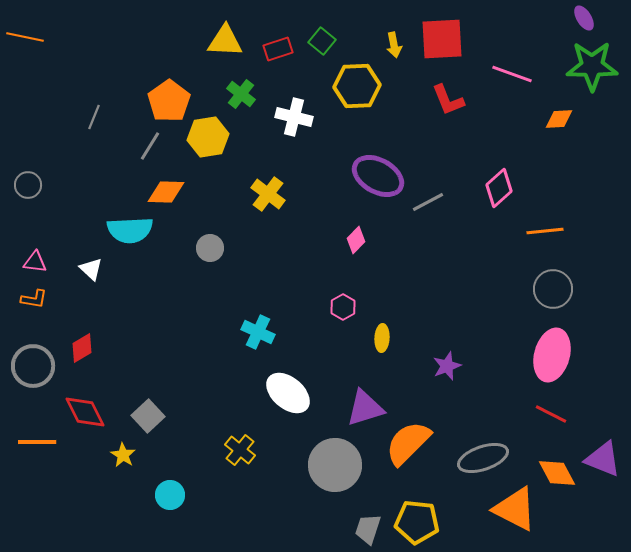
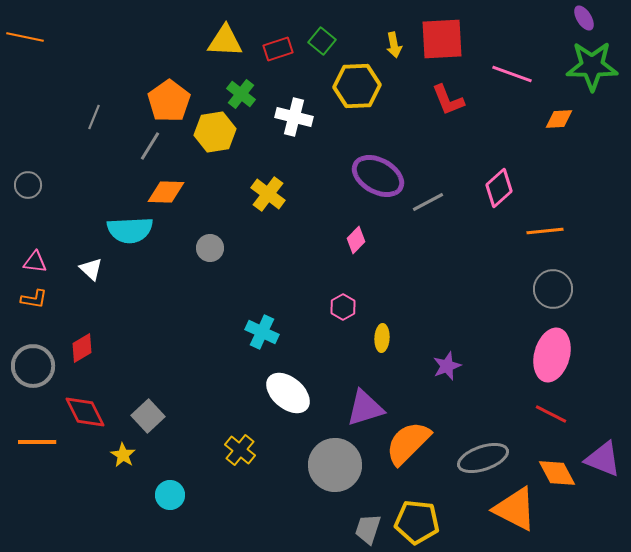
yellow hexagon at (208, 137): moved 7 px right, 5 px up
cyan cross at (258, 332): moved 4 px right
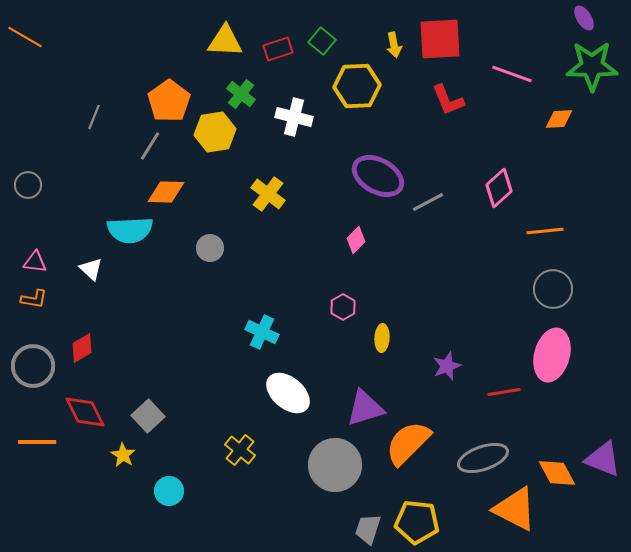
orange line at (25, 37): rotated 18 degrees clockwise
red square at (442, 39): moved 2 px left
red line at (551, 414): moved 47 px left, 22 px up; rotated 36 degrees counterclockwise
cyan circle at (170, 495): moved 1 px left, 4 px up
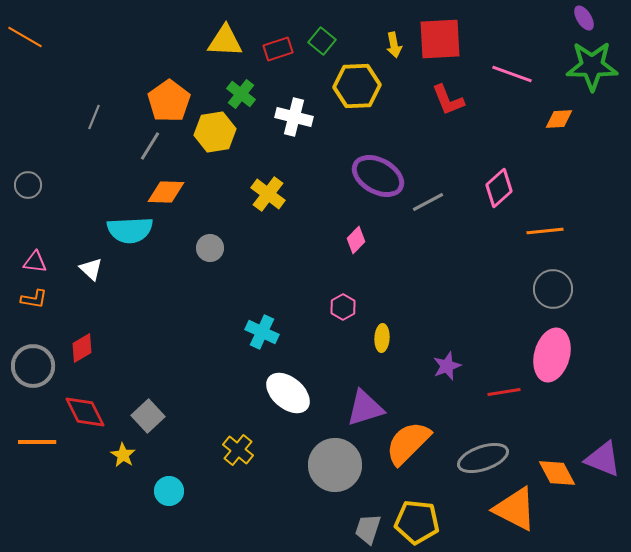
yellow cross at (240, 450): moved 2 px left
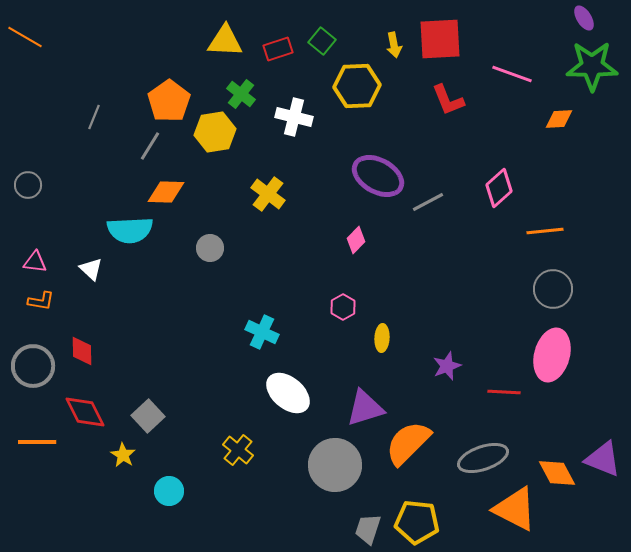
orange L-shape at (34, 299): moved 7 px right, 2 px down
red diamond at (82, 348): moved 3 px down; rotated 60 degrees counterclockwise
red line at (504, 392): rotated 12 degrees clockwise
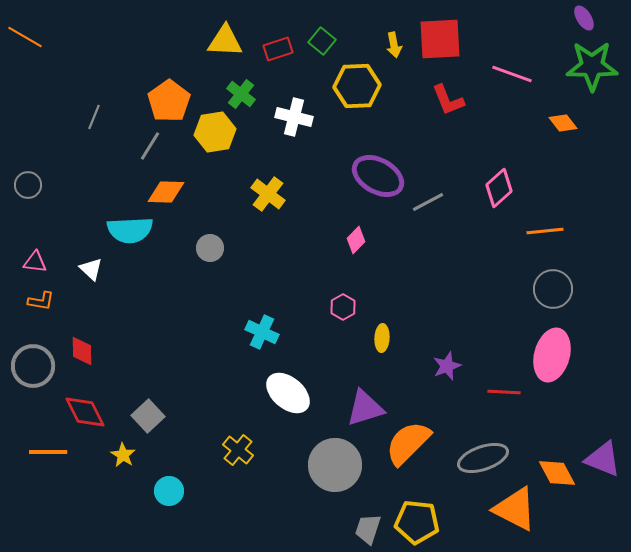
orange diamond at (559, 119): moved 4 px right, 4 px down; rotated 56 degrees clockwise
orange line at (37, 442): moved 11 px right, 10 px down
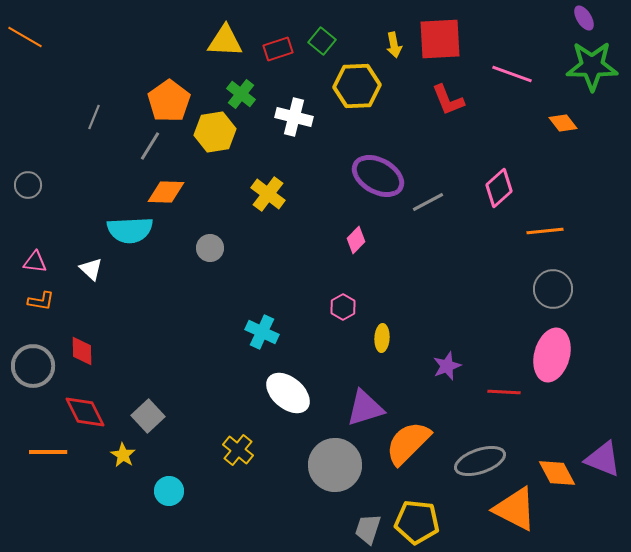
gray ellipse at (483, 458): moved 3 px left, 3 px down
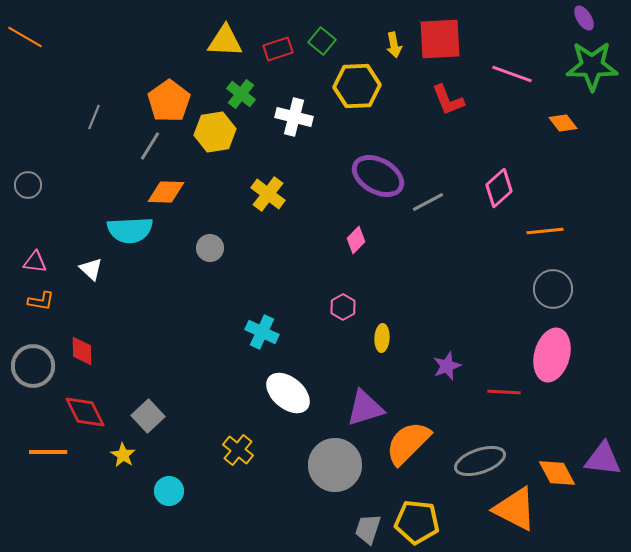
purple triangle at (603, 459): rotated 15 degrees counterclockwise
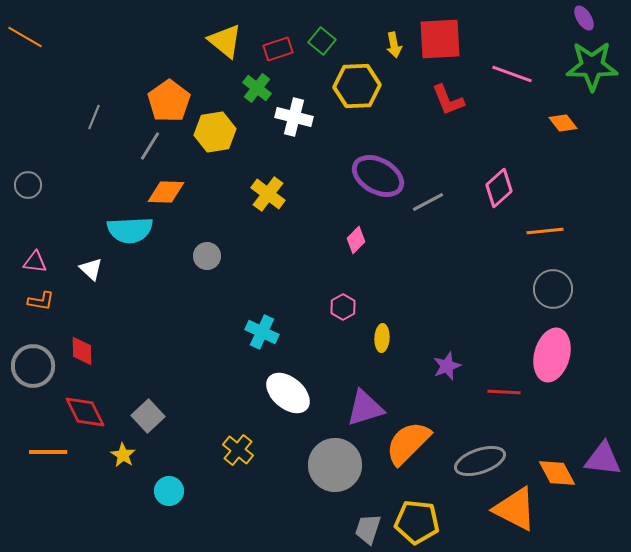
yellow triangle at (225, 41): rotated 36 degrees clockwise
green cross at (241, 94): moved 16 px right, 6 px up
gray circle at (210, 248): moved 3 px left, 8 px down
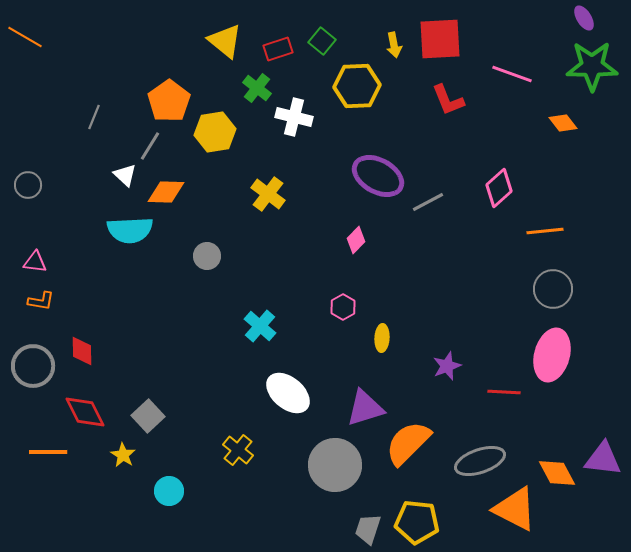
white triangle at (91, 269): moved 34 px right, 94 px up
cyan cross at (262, 332): moved 2 px left, 6 px up; rotated 16 degrees clockwise
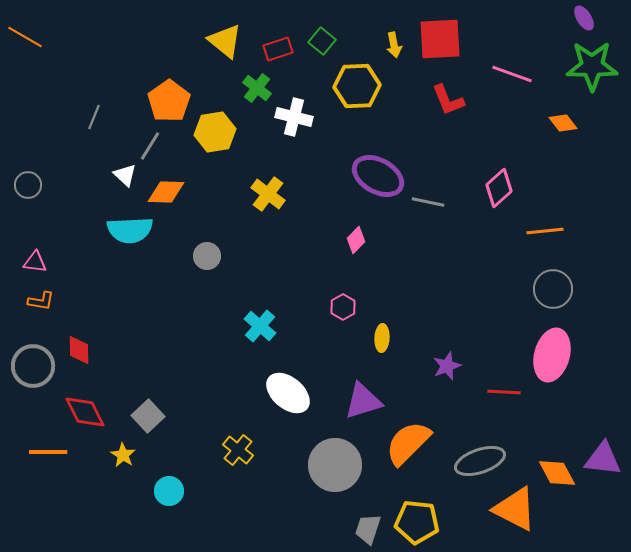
gray line at (428, 202): rotated 40 degrees clockwise
red diamond at (82, 351): moved 3 px left, 1 px up
purple triangle at (365, 408): moved 2 px left, 7 px up
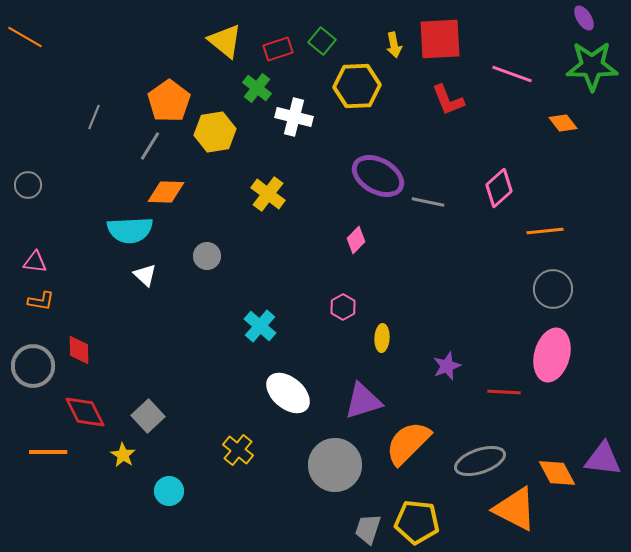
white triangle at (125, 175): moved 20 px right, 100 px down
